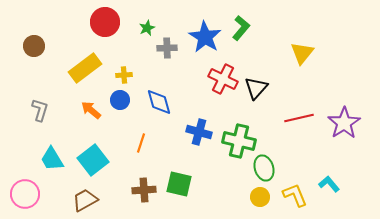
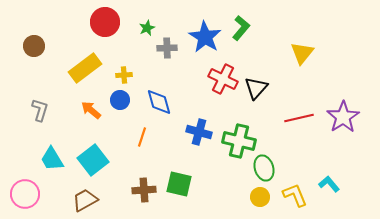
purple star: moved 1 px left, 6 px up
orange line: moved 1 px right, 6 px up
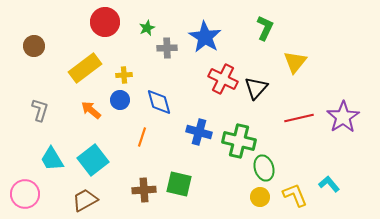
green L-shape: moved 24 px right; rotated 15 degrees counterclockwise
yellow triangle: moved 7 px left, 9 px down
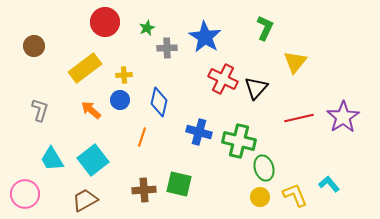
blue diamond: rotated 28 degrees clockwise
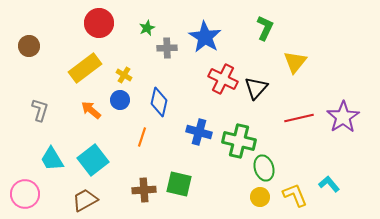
red circle: moved 6 px left, 1 px down
brown circle: moved 5 px left
yellow cross: rotated 35 degrees clockwise
